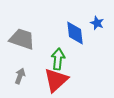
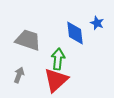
gray trapezoid: moved 6 px right, 1 px down
gray arrow: moved 1 px left, 1 px up
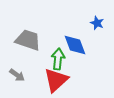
blue diamond: moved 12 px down; rotated 15 degrees counterclockwise
gray arrow: moved 2 px left; rotated 105 degrees clockwise
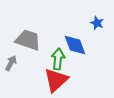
gray arrow: moved 6 px left, 12 px up; rotated 98 degrees counterclockwise
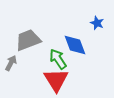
gray trapezoid: rotated 40 degrees counterclockwise
green arrow: rotated 40 degrees counterclockwise
red triangle: rotated 20 degrees counterclockwise
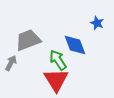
green arrow: moved 1 px down
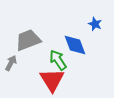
blue star: moved 2 px left, 1 px down
red triangle: moved 4 px left
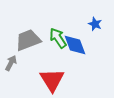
green arrow: moved 22 px up
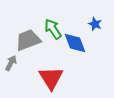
green arrow: moved 5 px left, 9 px up
blue diamond: moved 2 px up
red triangle: moved 1 px left, 2 px up
